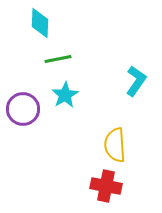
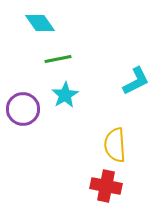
cyan diamond: rotated 36 degrees counterclockwise
cyan L-shape: rotated 28 degrees clockwise
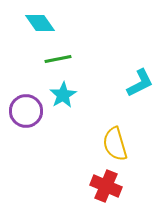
cyan L-shape: moved 4 px right, 2 px down
cyan star: moved 2 px left
purple circle: moved 3 px right, 2 px down
yellow semicircle: moved 1 px up; rotated 12 degrees counterclockwise
red cross: rotated 12 degrees clockwise
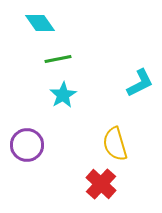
purple circle: moved 1 px right, 34 px down
red cross: moved 5 px left, 2 px up; rotated 20 degrees clockwise
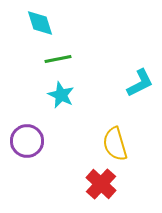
cyan diamond: rotated 16 degrees clockwise
cyan star: moved 2 px left; rotated 16 degrees counterclockwise
purple circle: moved 4 px up
